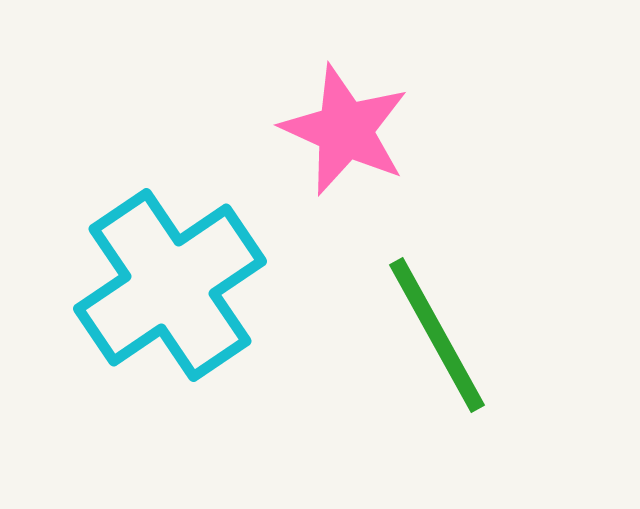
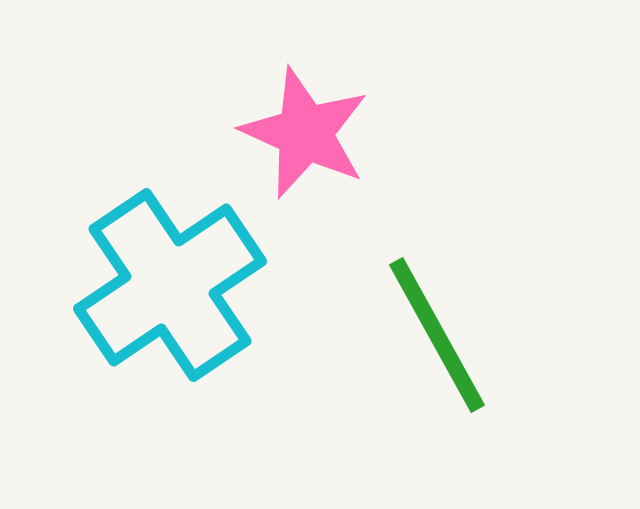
pink star: moved 40 px left, 3 px down
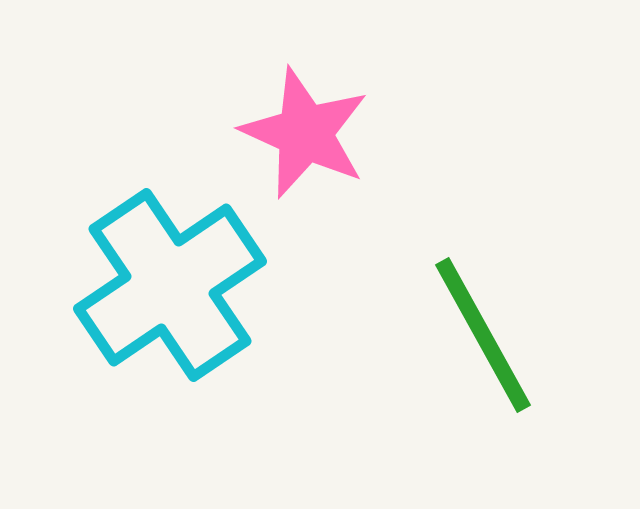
green line: moved 46 px right
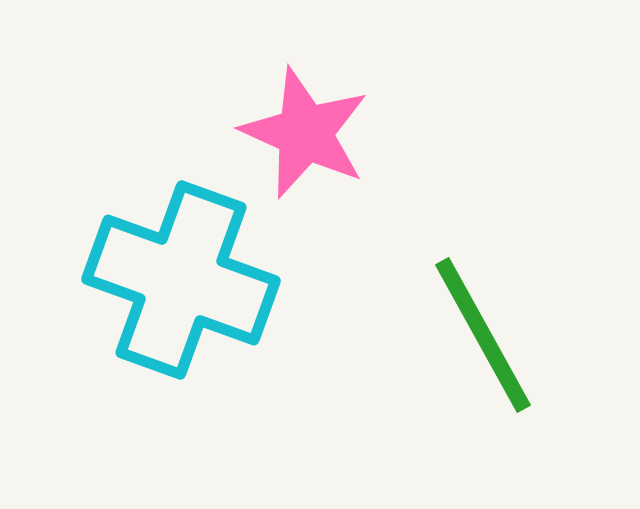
cyan cross: moved 11 px right, 5 px up; rotated 36 degrees counterclockwise
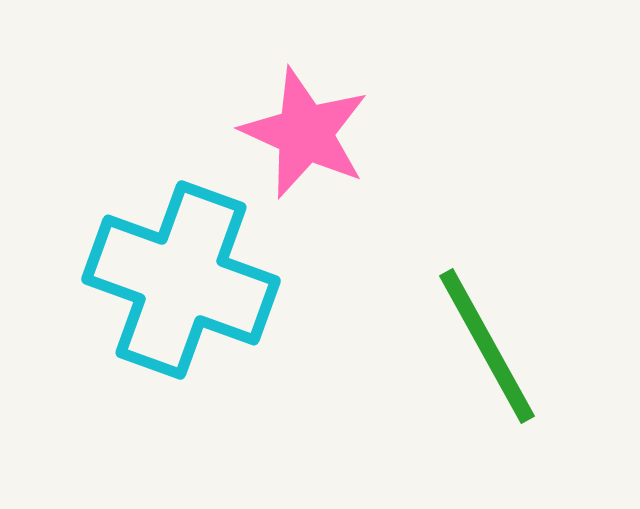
green line: moved 4 px right, 11 px down
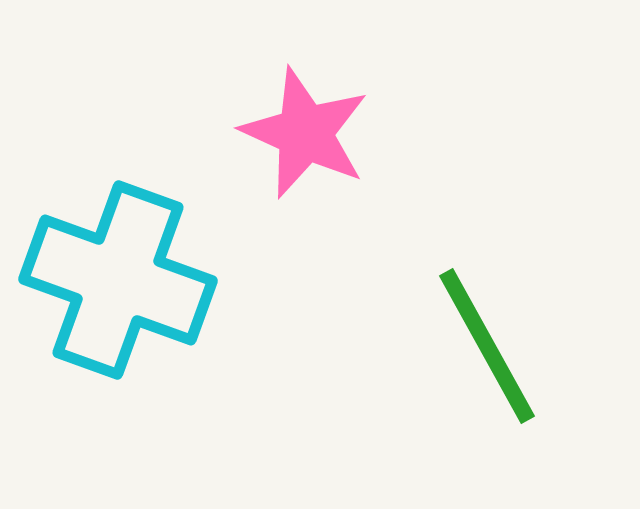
cyan cross: moved 63 px left
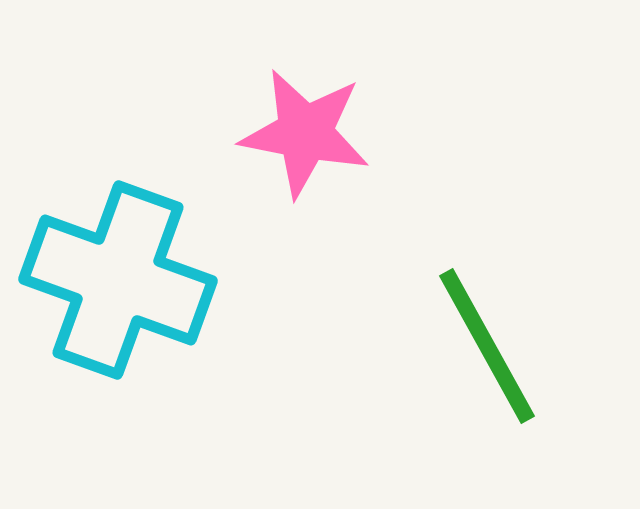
pink star: rotated 13 degrees counterclockwise
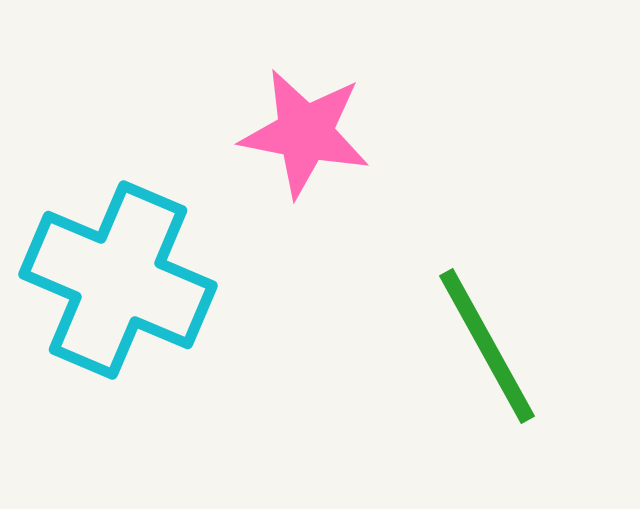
cyan cross: rotated 3 degrees clockwise
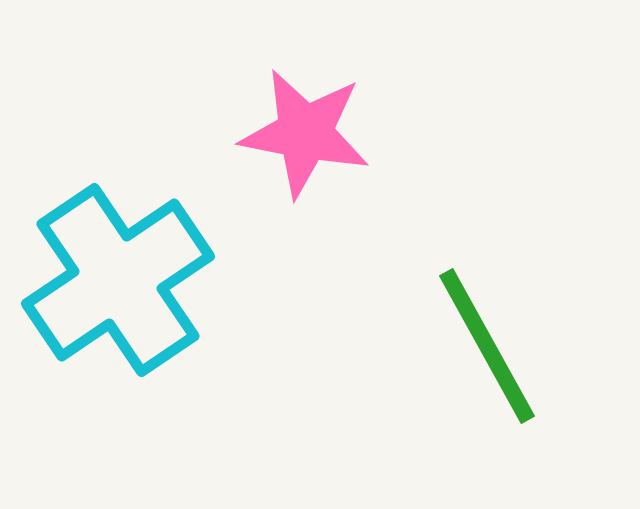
cyan cross: rotated 33 degrees clockwise
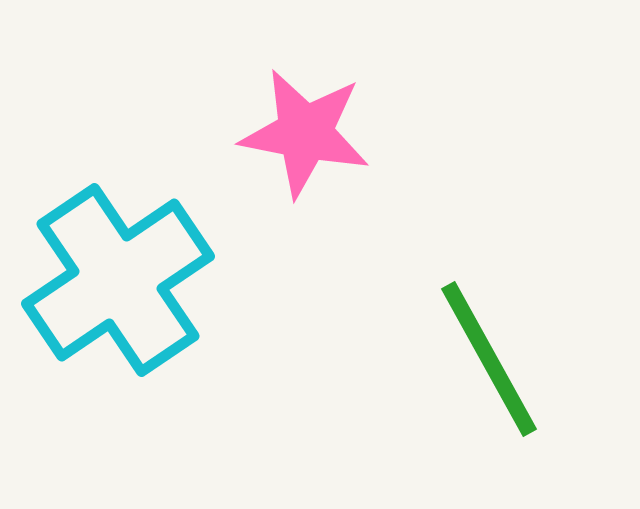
green line: moved 2 px right, 13 px down
